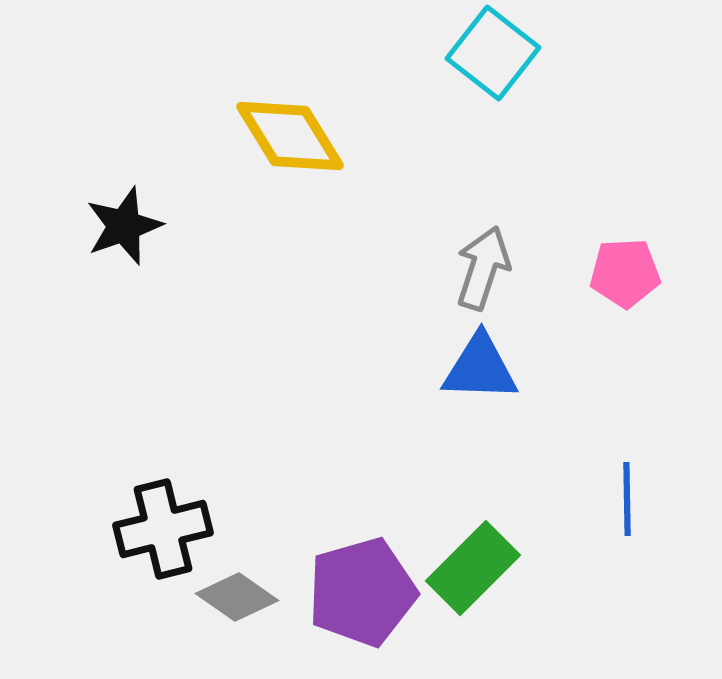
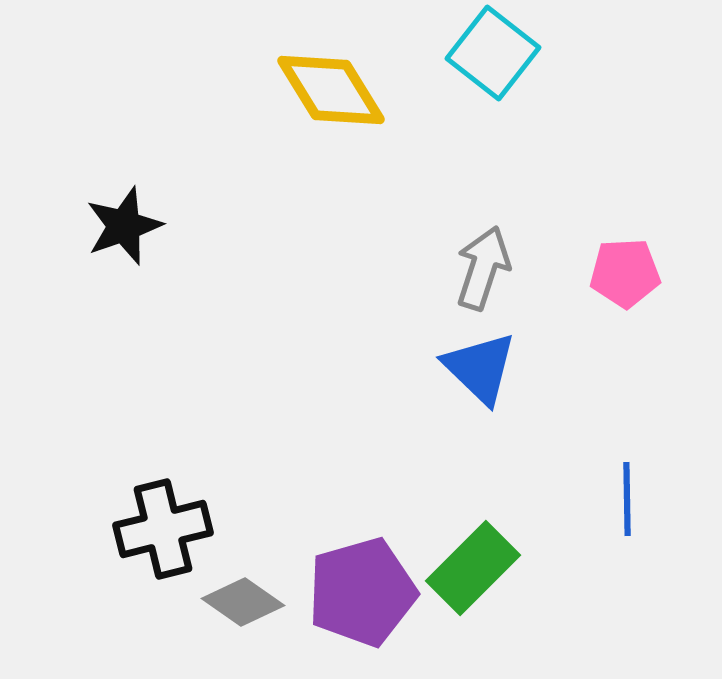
yellow diamond: moved 41 px right, 46 px up
blue triangle: rotated 42 degrees clockwise
gray diamond: moved 6 px right, 5 px down
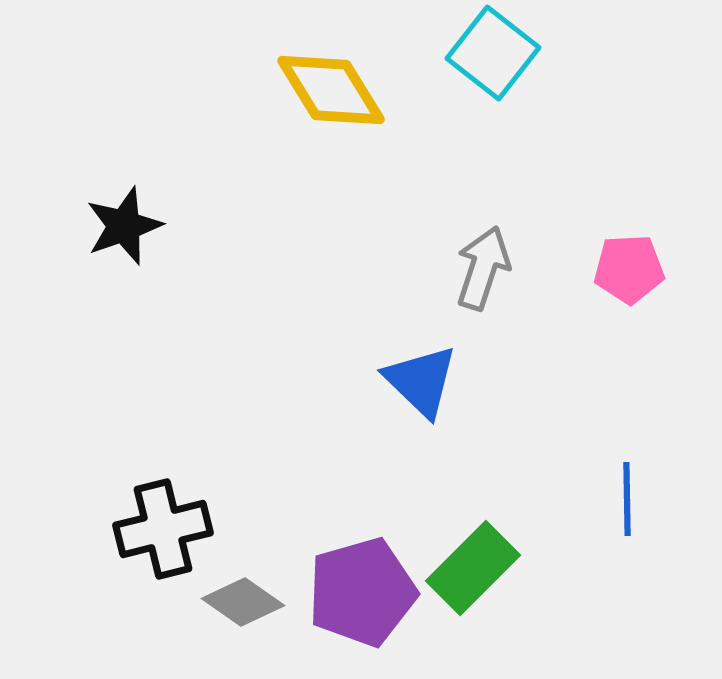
pink pentagon: moved 4 px right, 4 px up
blue triangle: moved 59 px left, 13 px down
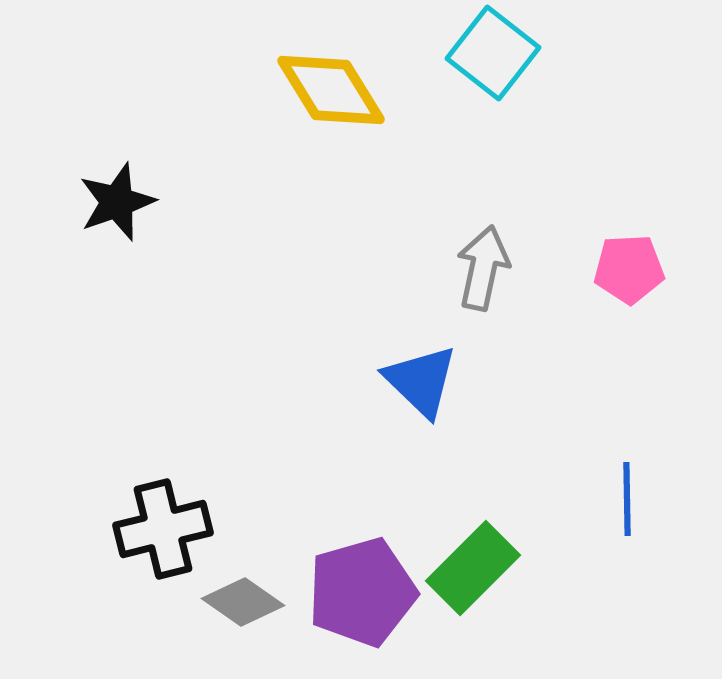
black star: moved 7 px left, 24 px up
gray arrow: rotated 6 degrees counterclockwise
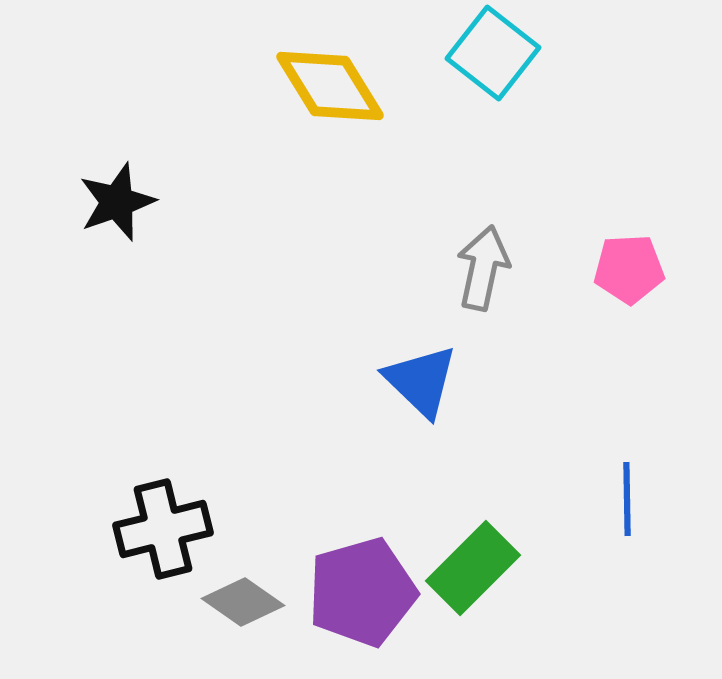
yellow diamond: moved 1 px left, 4 px up
